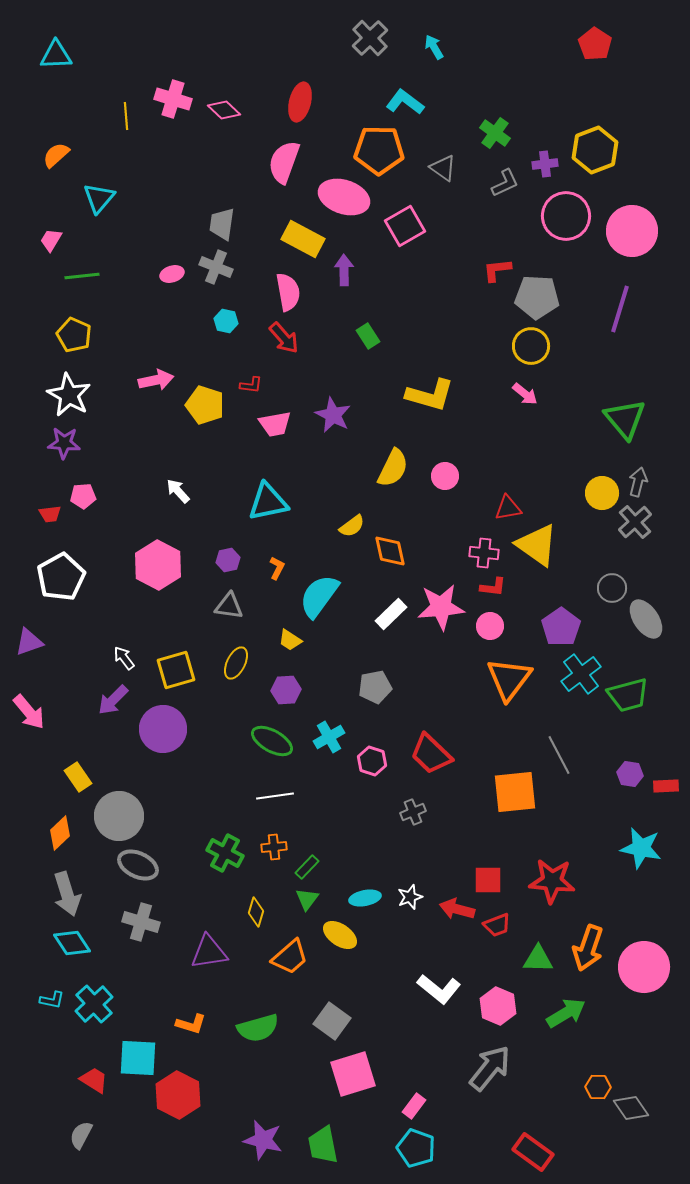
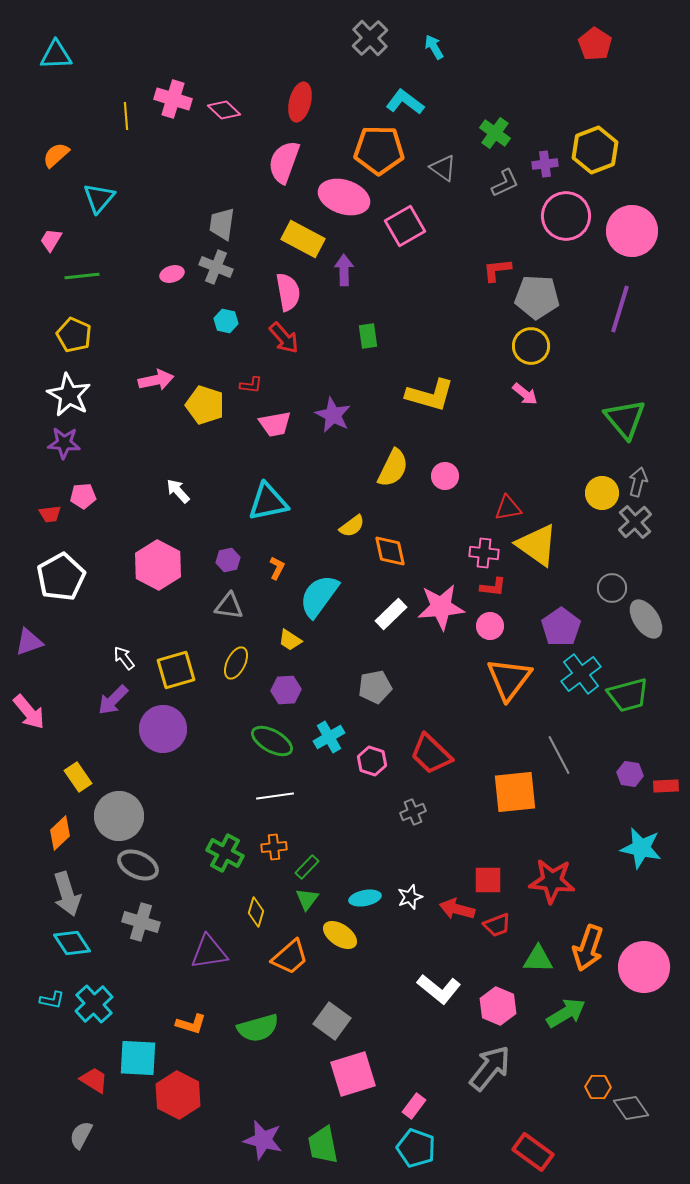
green rectangle at (368, 336): rotated 25 degrees clockwise
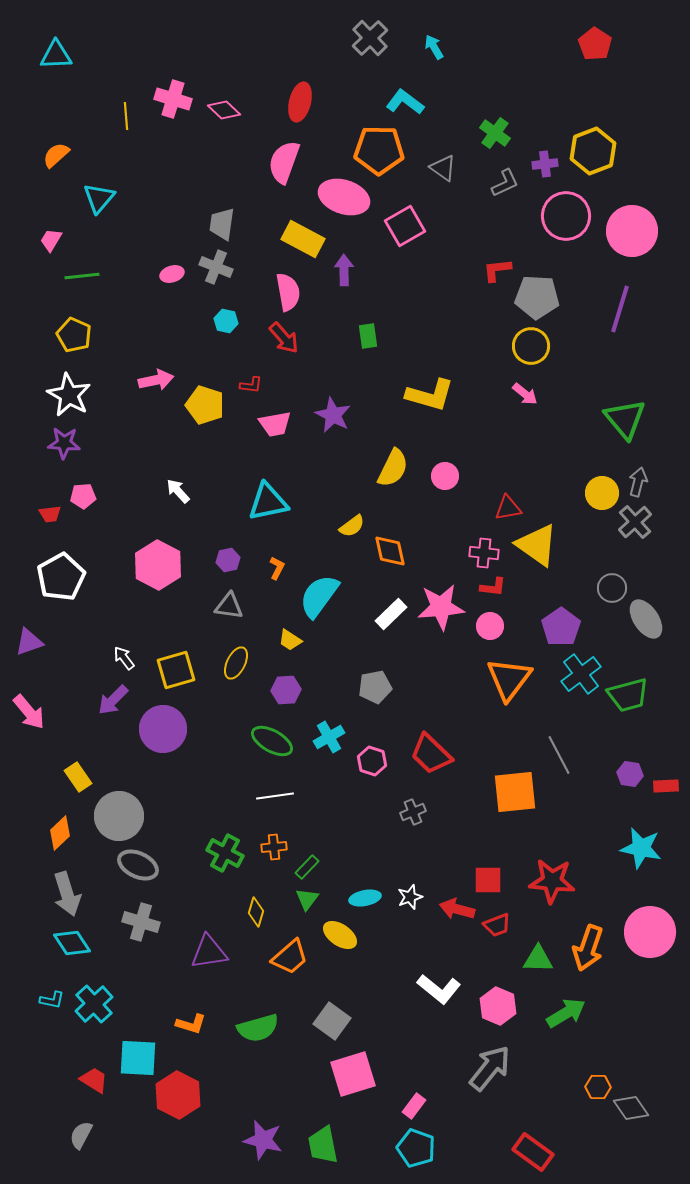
yellow hexagon at (595, 150): moved 2 px left, 1 px down
pink circle at (644, 967): moved 6 px right, 35 px up
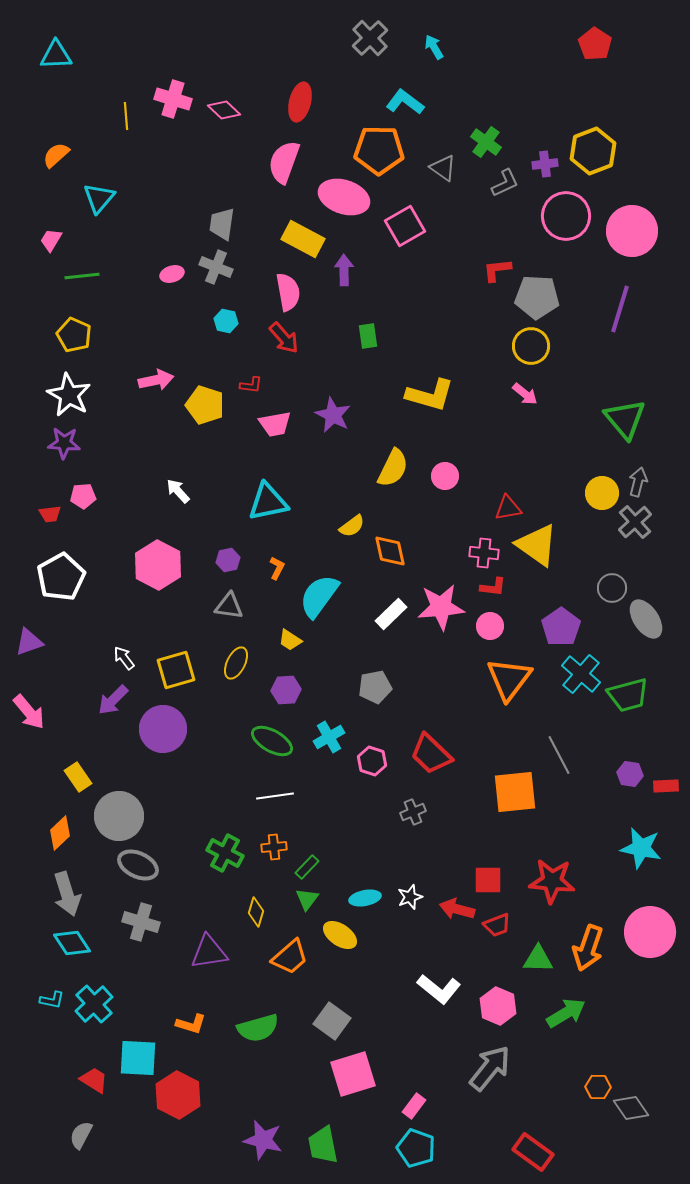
green cross at (495, 133): moved 9 px left, 9 px down
cyan cross at (581, 674): rotated 12 degrees counterclockwise
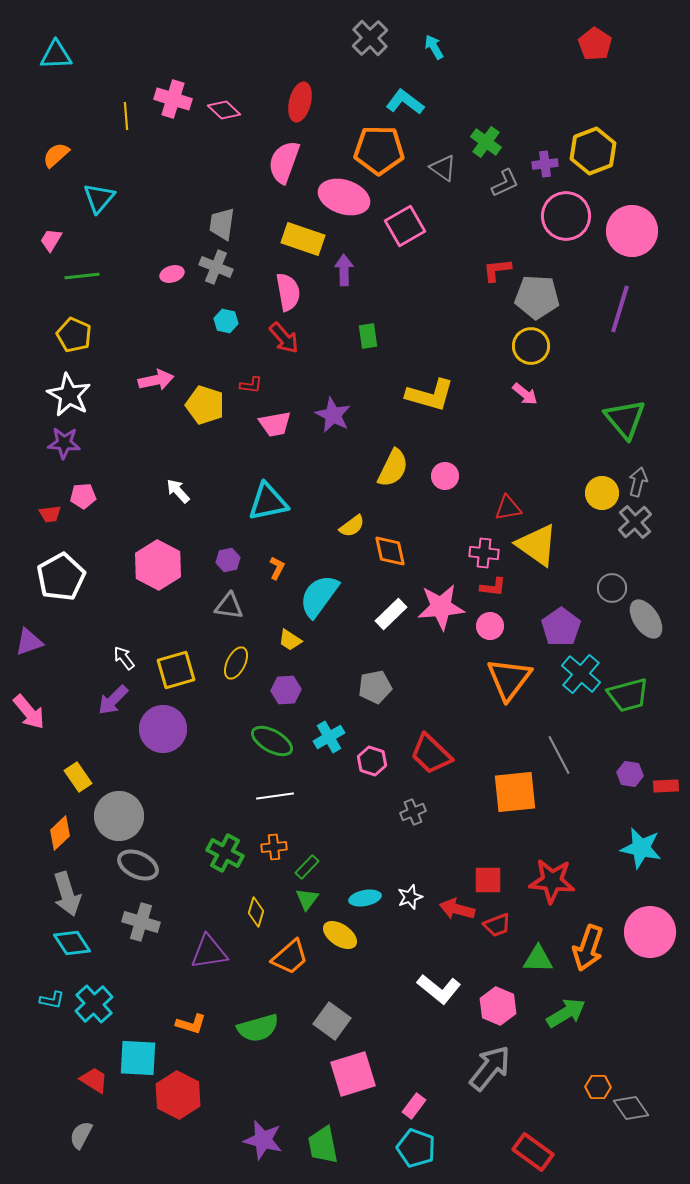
yellow rectangle at (303, 239): rotated 9 degrees counterclockwise
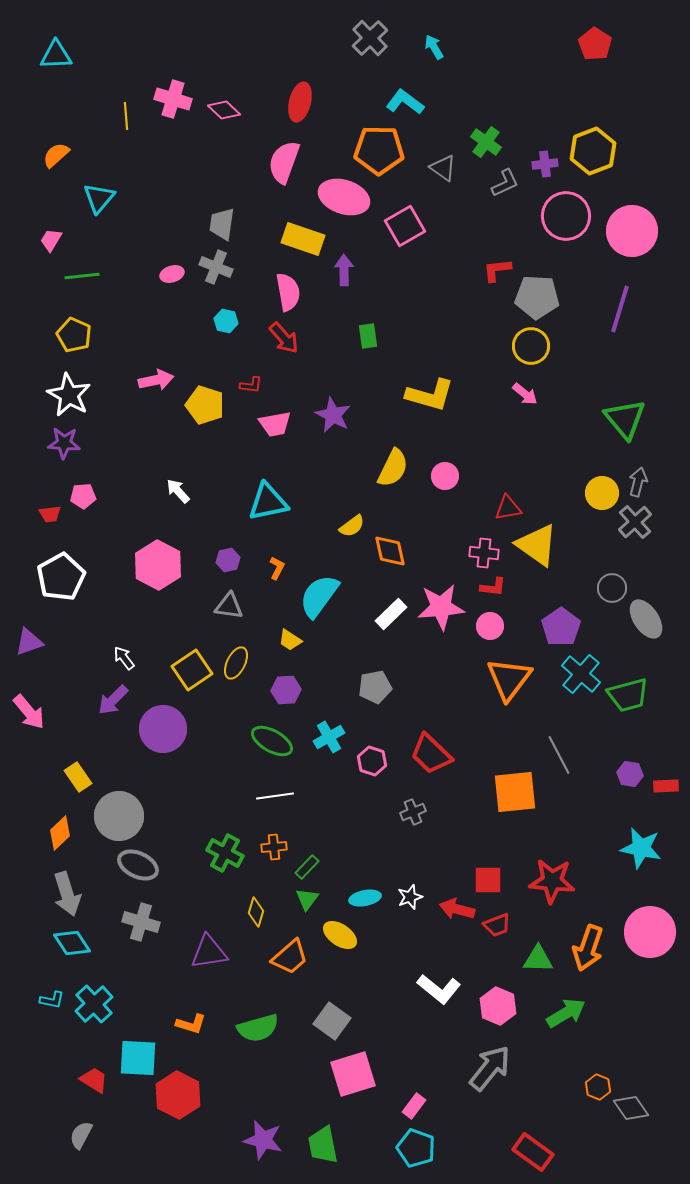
yellow square at (176, 670): moved 16 px right; rotated 18 degrees counterclockwise
orange hexagon at (598, 1087): rotated 20 degrees clockwise
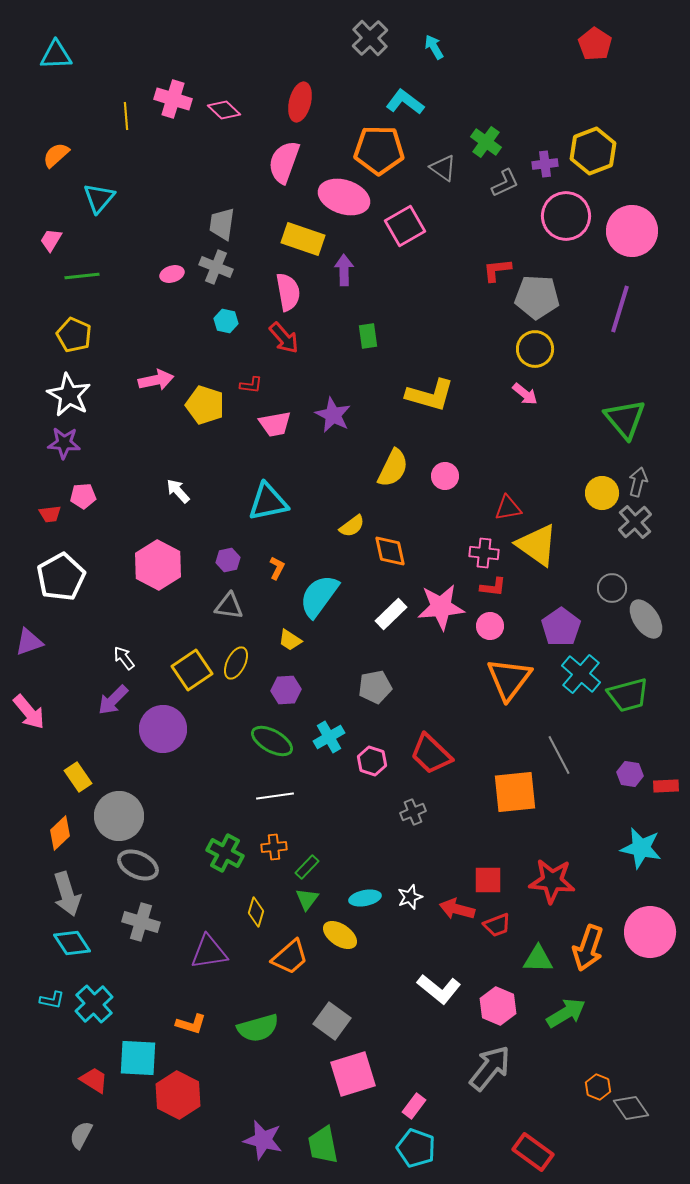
yellow circle at (531, 346): moved 4 px right, 3 px down
